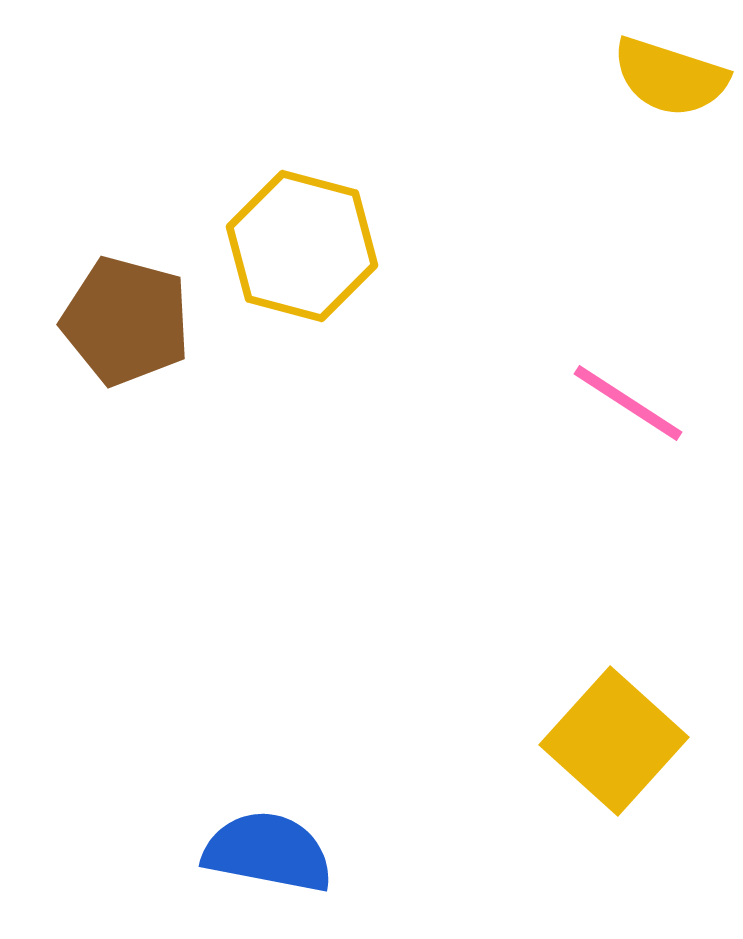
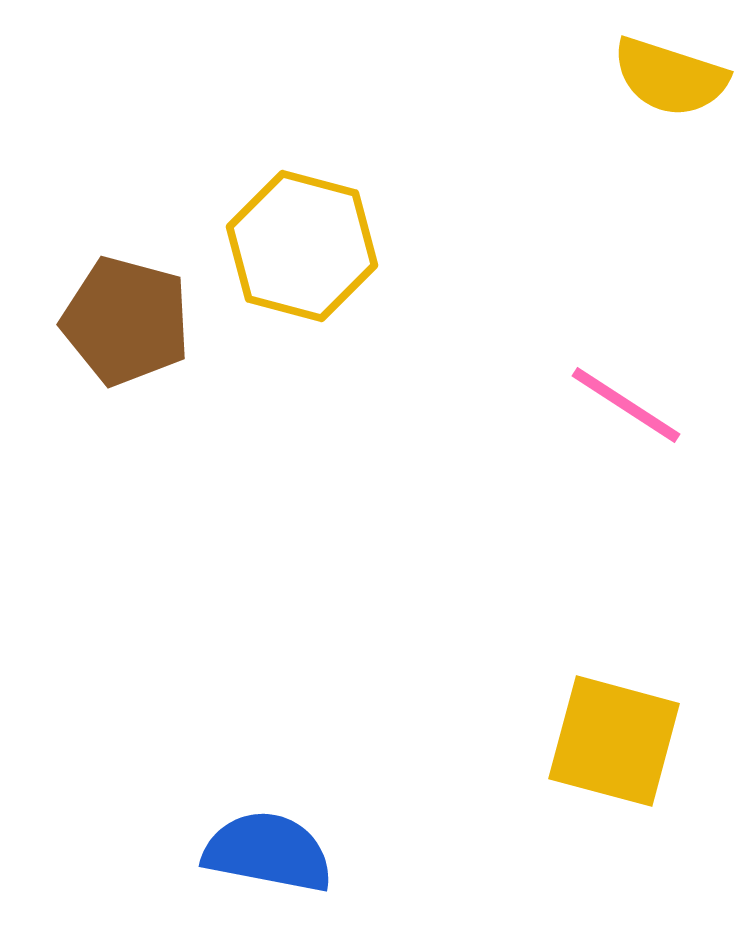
pink line: moved 2 px left, 2 px down
yellow square: rotated 27 degrees counterclockwise
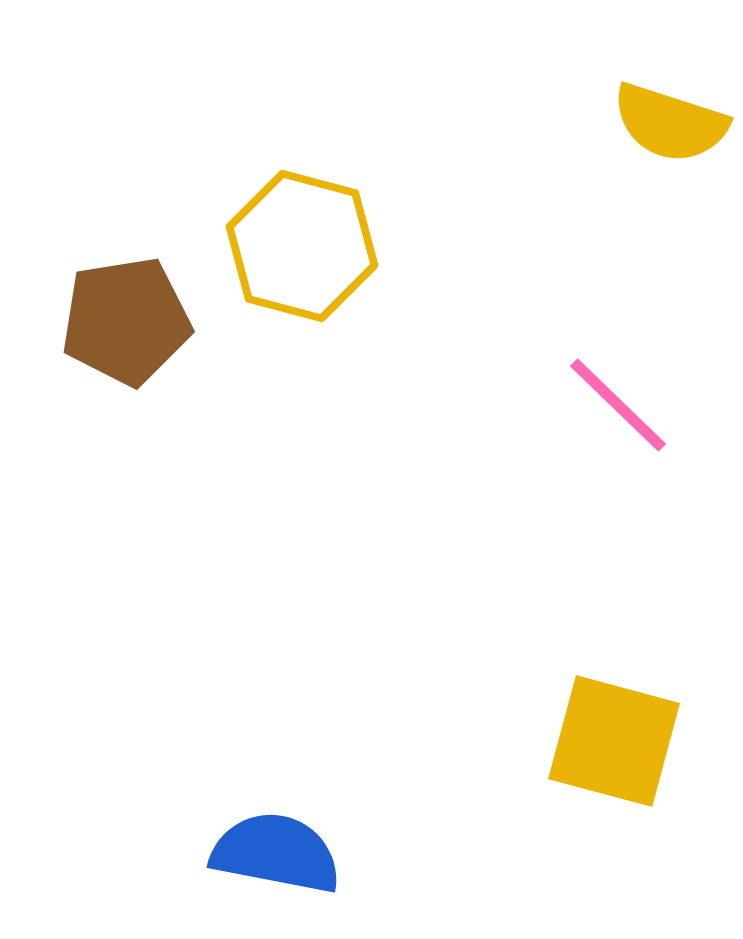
yellow semicircle: moved 46 px down
brown pentagon: rotated 24 degrees counterclockwise
pink line: moved 8 px left; rotated 11 degrees clockwise
blue semicircle: moved 8 px right, 1 px down
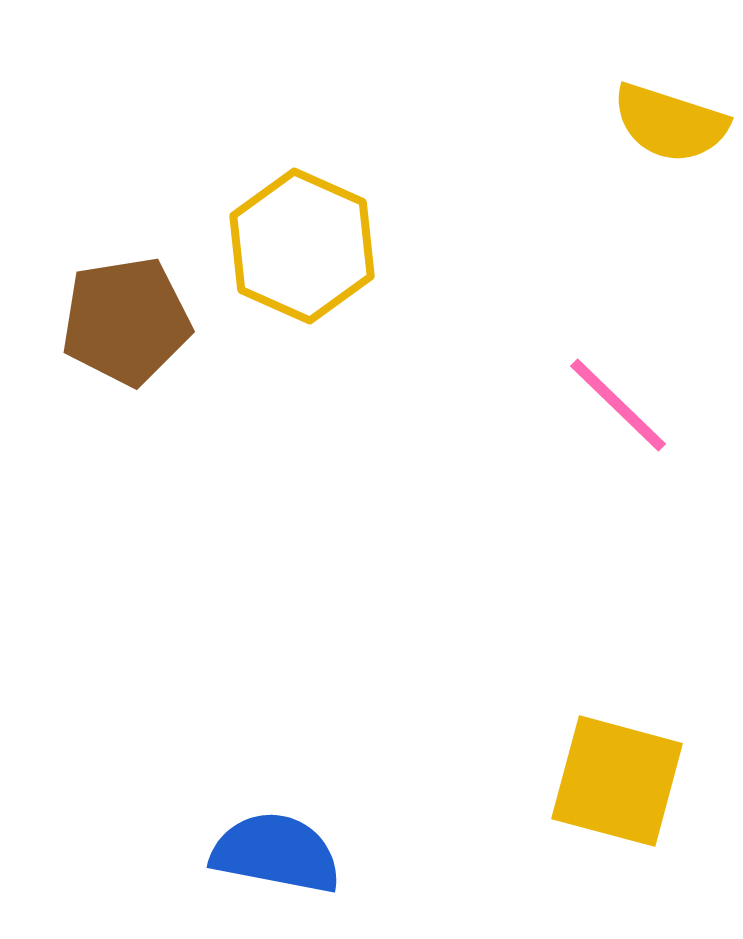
yellow hexagon: rotated 9 degrees clockwise
yellow square: moved 3 px right, 40 px down
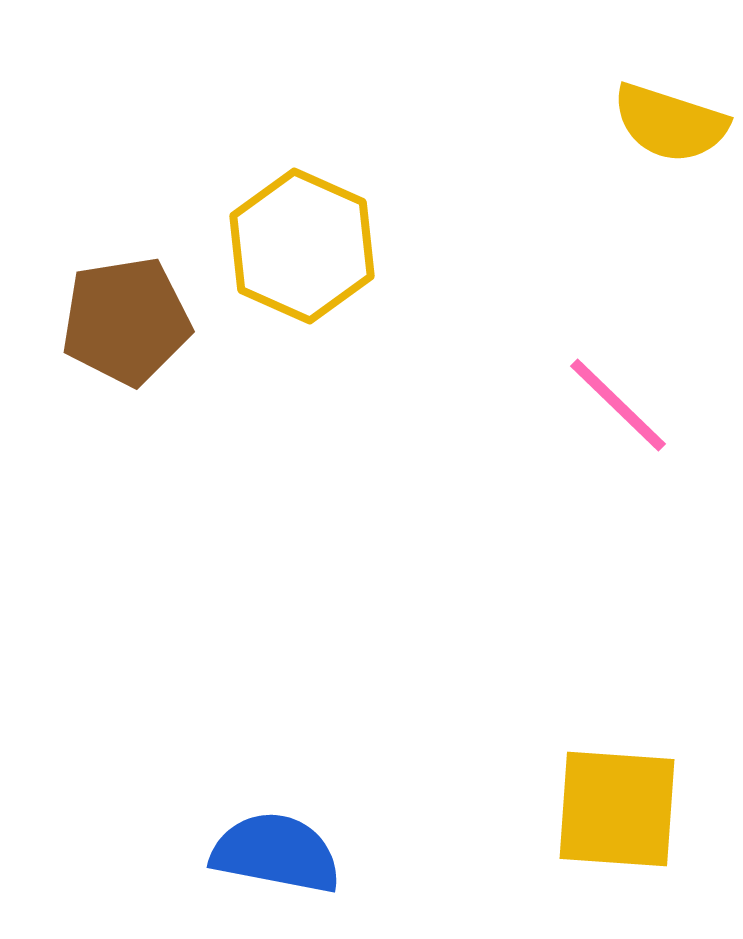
yellow square: moved 28 px down; rotated 11 degrees counterclockwise
